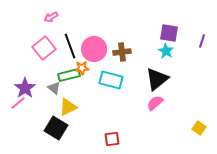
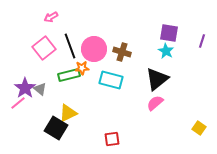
brown cross: rotated 24 degrees clockwise
gray triangle: moved 14 px left, 1 px down
yellow triangle: moved 6 px down
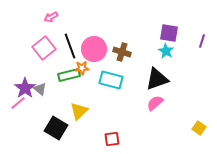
black triangle: rotated 20 degrees clockwise
yellow triangle: moved 11 px right, 2 px up; rotated 18 degrees counterclockwise
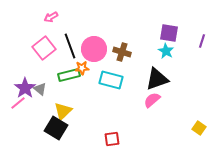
pink semicircle: moved 3 px left, 3 px up
yellow triangle: moved 16 px left
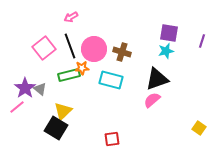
pink arrow: moved 20 px right
cyan star: rotated 28 degrees clockwise
pink line: moved 1 px left, 4 px down
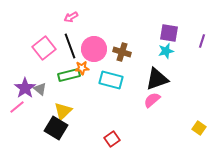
red square: rotated 28 degrees counterclockwise
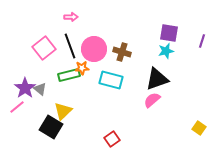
pink arrow: rotated 152 degrees counterclockwise
black square: moved 5 px left, 1 px up
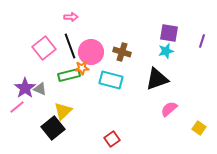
pink circle: moved 3 px left, 3 px down
gray triangle: rotated 16 degrees counterclockwise
pink semicircle: moved 17 px right, 9 px down
black square: moved 2 px right, 1 px down; rotated 20 degrees clockwise
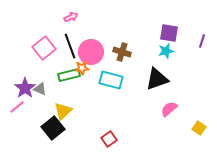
pink arrow: rotated 24 degrees counterclockwise
red square: moved 3 px left
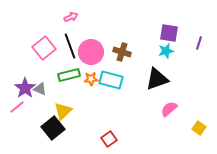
purple line: moved 3 px left, 2 px down
orange star: moved 9 px right, 11 px down
